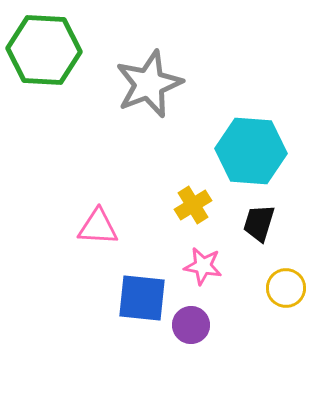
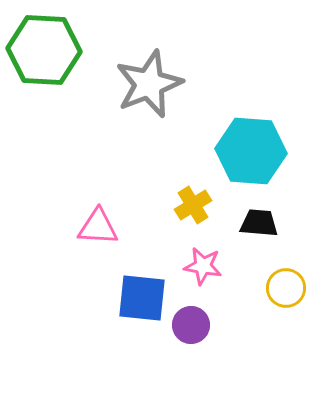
black trapezoid: rotated 78 degrees clockwise
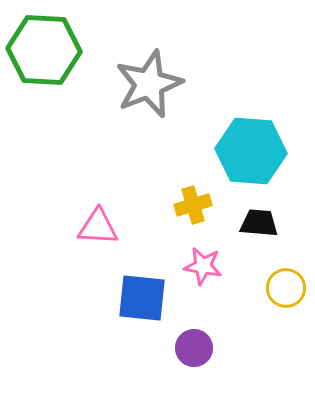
yellow cross: rotated 15 degrees clockwise
purple circle: moved 3 px right, 23 px down
